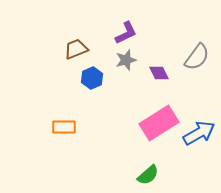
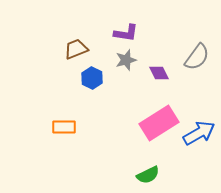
purple L-shape: rotated 35 degrees clockwise
blue hexagon: rotated 10 degrees counterclockwise
green semicircle: rotated 15 degrees clockwise
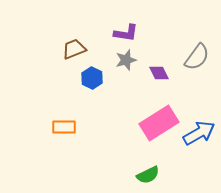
brown trapezoid: moved 2 px left
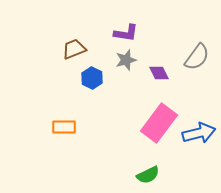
pink rectangle: rotated 21 degrees counterclockwise
blue arrow: rotated 16 degrees clockwise
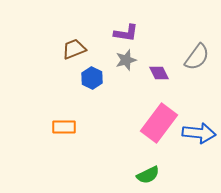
blue arrow: rotated 20 degrees clockwise
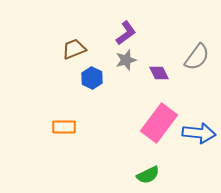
purple L-shape: rotated 45 degrees counterclockwise
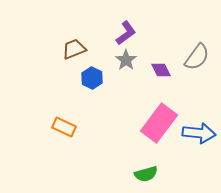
gray star: rotated 20 degrees counterclockwise
purple diamond: moved 2 px right, 3 px up
orange rectangle: rotated 25 degrees clockwise
green semicircle: moved 2 px left, 1 px up; rotated 10 degrees clockwise
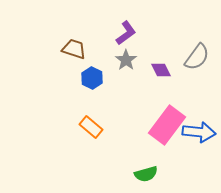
brown trapezoid: rotated 40 degrees clockwise
pink rectangle: moved 8 px right, 2 px down
orange rectangle: moved 27 px right; rotated 15 degrees clockwise
blue arrow: moved 1 px up
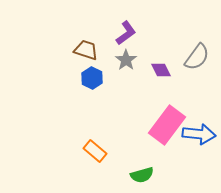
brown trapezoid: moved 12 px right, 1 px down
orange rectangle: moved 4 px right, 24 px down
blue arrow: moved 2 px down
green semicircle: moved 4 px left, 1 px down
